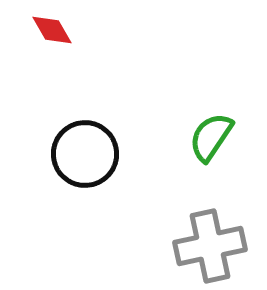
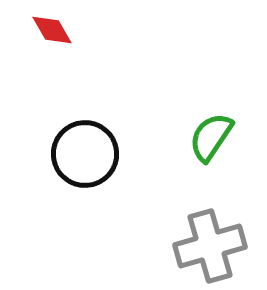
gray cross: rotated 4 degrees counterclockwise
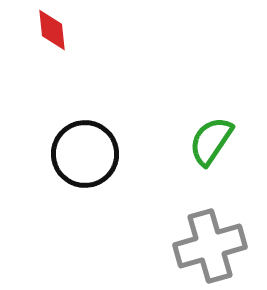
red diamond: rotated 24 degrees clockwise
green semicircle: moved 4 px down
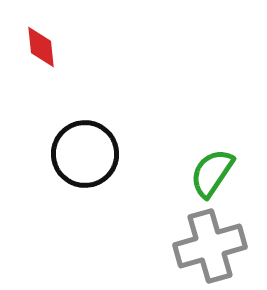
red diamond: moved 11 px left, 17 px down
green semicircle: moved 1 px right, 32 px down
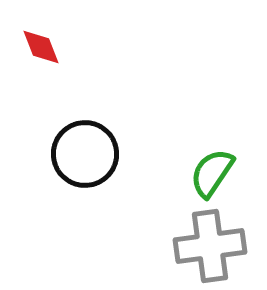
red diamond: rotated 15 degrees counterclockwise
gray cross: rotated 8 degrees clockwise
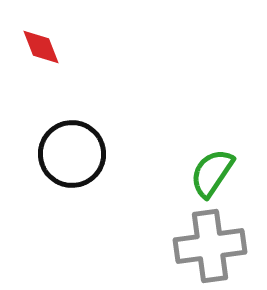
black circle: moved 13 px left
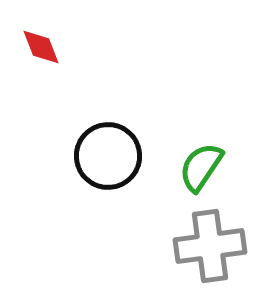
black circle: moved 36 px right, 2 px down
green semicircle: moved 11 px left, 6 px up
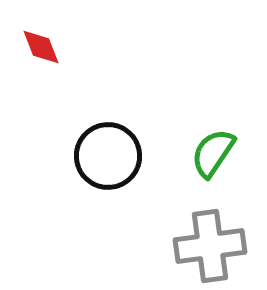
green semicircle: moved 12 px right, 14 px up
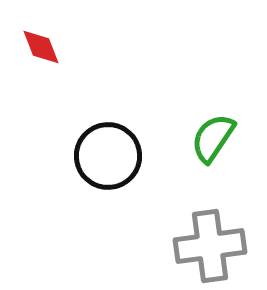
green semicircle: moved 15 px up
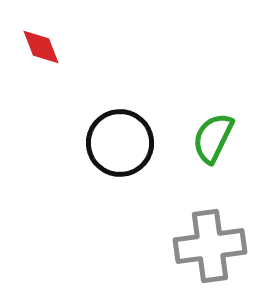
green semicircle: rotated 8 degrees counterclockwise
black circle: moved 12 px right, 13 px up
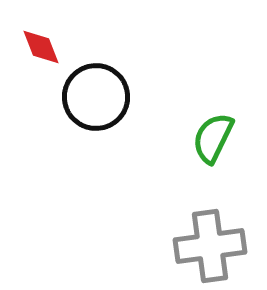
black circle: moved 24 px left, 46 px up
